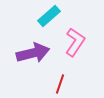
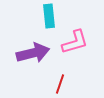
cyan rectangle: rotated 55 degrees counterclockwise
pink L-shape: rotated 40 degrees clockwise
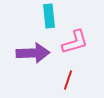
purple arrow: rotated 12 degrees clockwise
red line: moved 8 px right, 4 px up
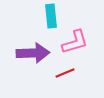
cyan rectangle: moved 2 px right
red line: moved 3 px left, 7 px up; rotated 48 degrees clockwise
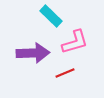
cyan rectangle: rotated 40 degrees counterclockwise
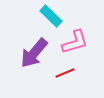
purple arrow: moved 1 px right; rotated 132 degrees clockwise
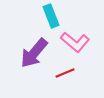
cyan rectangle: rotated 25 degrees clockwise
pink L-shape: rotated 56 degrees clockwise
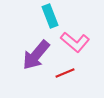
cyan rectangle: moved 1 px left
purple arrow: moved 2 px right, 2 px down
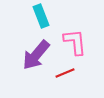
cyan rectangle: moved 9 px left
pink L-shape: rotated 136 degrees counterclockwise
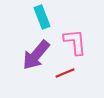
cyan rectangle: moved 1 px right, 1 px down
